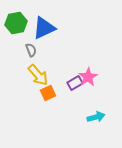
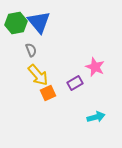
blue triangle: moved 5 px left, 6 px up; rotated 45 degrees counterclockwise
pink star: moved 7 px right, 10 px up; rotated 18 degrees counterclockwise
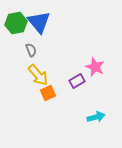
purple rectangle: moved 2 px right, 2 px up
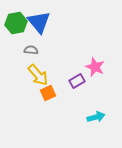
gray semicircle: rotated 64 degrees counterclockwise
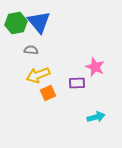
yellow arrow: rotated 110 degrees clockwise
purple rectangle: moved 2 px down; rotated 28 degrees clockwise
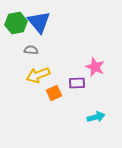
orange square: moved 6 px right
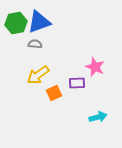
blue triangle: rotated 50 degrees clockwise
gray semicircle: moved 4 px right, 6 px up
yellow arrow: rotated 15 degrees counterclockwise
cyan arrow: moved 2 px right
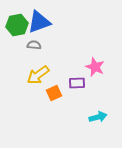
green hexagon: moved 1 px right, 2 px down
gray semicircle: moved 1 px left, 1 px down
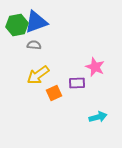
blue triangle: moved 3 px left
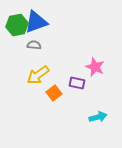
purple rectangle: rotated 14 degrees clockwise
orange square: rotated 14 degrees counterclockwise
